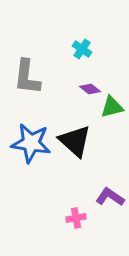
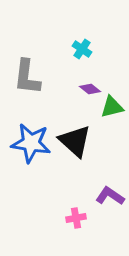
purple L-shape: moved 1 px up
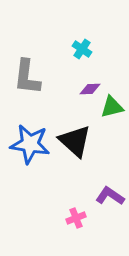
purple diamond: rotated 40 degrees counterclockwise
blue star: moved 1 px left, 1 px down
pink cross: rotated 12 degrees counterclockwise
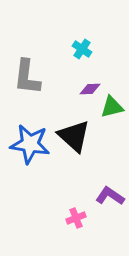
black triangle: moved 1 px left, 5 px up
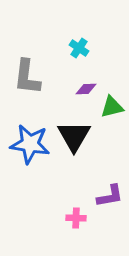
cyan cross: moved 3 px left, 1 px up
purple diamond: moved 4 px left
black triangle: rotated 18 degrees clockwise
purple L-shape: rotated 136 degrees clockwise
pink cross: rotated 24 degrees clockwise
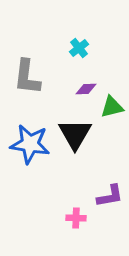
cyan cross: rotated 18 degrees clockwise
black triangle: moved 1 px right, 2 px up
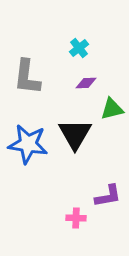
purple diamond: moved 6 px up
green triangle: moved 2 px down
blue star: moved 2 px left
purple L-shape: moved 2 px left
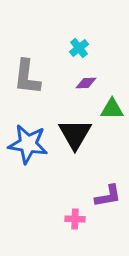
green triangle: rotated 15 degrees clockwise
pink cross: moved 1 px left, 1 px down
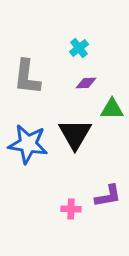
pink cross: moved 4 px left, 10 px up
